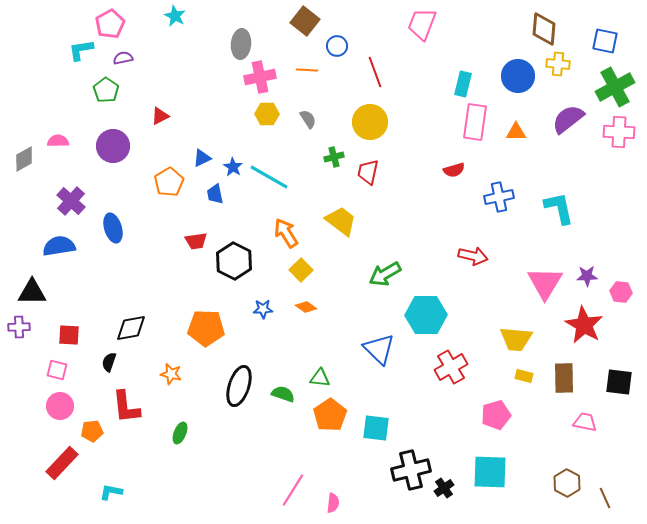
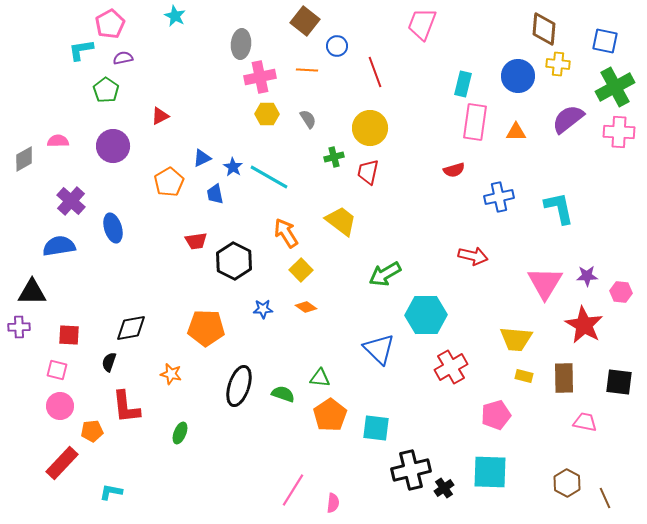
yellow circle at (370, 122): moved 6 px down
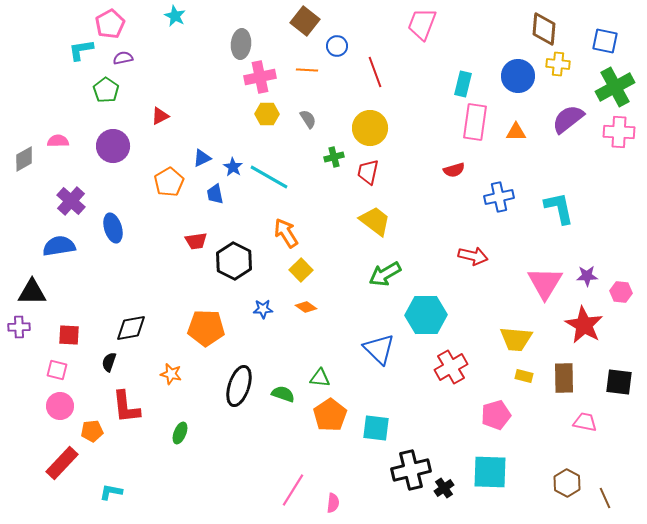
yellow trapezoid at (341, 221): moved 34 px right
